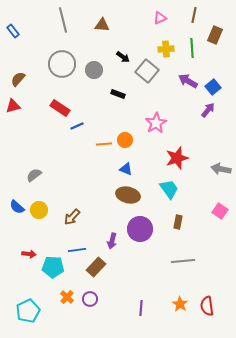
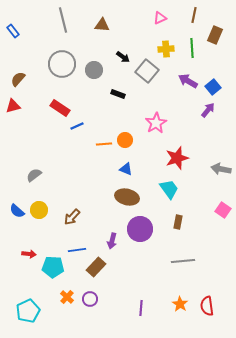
brown ellipse at (128, 195): moved 1 px left, 2 px down
blue semicircle at (17, 207): moved 4 px down
pink square at (220, 211): moved 3 px right, 1 px up
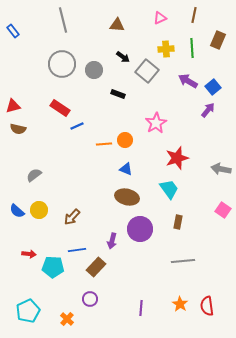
brown triangle at (102, 25): moved 15 px right
brown rectangle at (215, 35): moved 3 px right, 5 px down
brown semicircle at (18, 79): moved 50 px down; rotated 119 degrees counterclockwise
orange cross at (67, 297): moved 22 px down
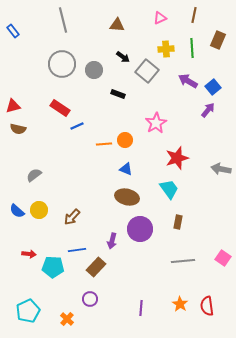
pink square at (223, 210): moved 48 px down
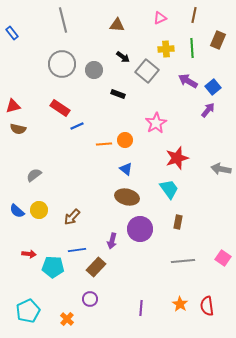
blue rectangle at (13, 31): moved 1 px left, 2 px down
blue triangle at (126, 169): rotated 16 degrees clockwise
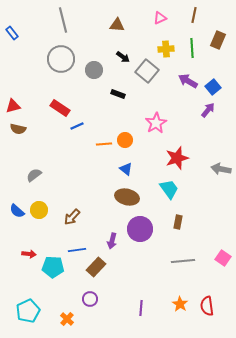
gray circle at (62, 64): moved 1 px left, 5 px up
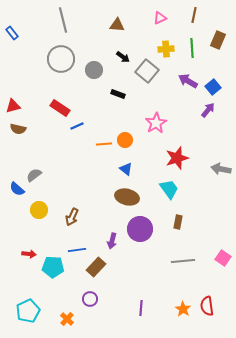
blue semicircle at (17, 211): moved 22 px up
brown arrow at (72, 217): rotated 18 degrees counterclockwise
orange star at (180, 304): moved 3 px right, 5 px down
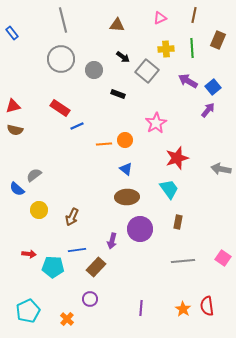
brown semicircle at (18, 129): moved 3 px left, 1 px down
brown ellipse at (127, 197): rotated 15 degrees counterclockwise
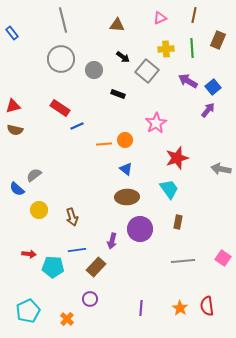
brown arrow at (72, 217): rotated 42 degrees counterclockwise
orange star at (183, 309): moved 3 px left, 1 px up
